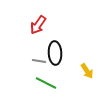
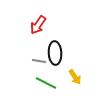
yellow arrow: moved 12 px left, 6 px down
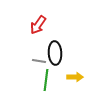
yellow arrow: rotated 56 degrees counterclockwise
green line: moved 3 px up; rotated 70 degrees clockwise
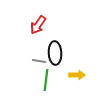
yellow arrow: moved 2 px right, 2 px up
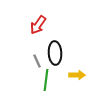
gray line: moved 2 px left; rotated 56 degrees clockwise
